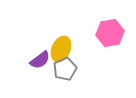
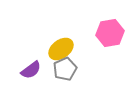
yellow ellipse: rotated 30 degrees clockwise
purple semicircle: moved 9 px left, 10 px down
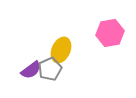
yellow ellipse: moved 1 px down; rotated 30 degrees counterclockwise
gray pentagon: moved 15 px left
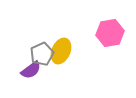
yellow ellipse: moved 1 px down
gray pentagon: moved 8 px left, 15 px up
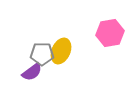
gray pentagon: rotated 25 degrees clockwise
purple semicircle: moved 1 px right, 2 px down
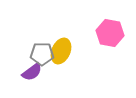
pink hexagon: rotated 20 degrees clockwise
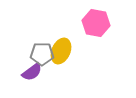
pink hexagon: moved 14 px left, 10 px up
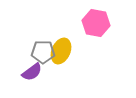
gray pentagon: moved 1 px right, 2 px up
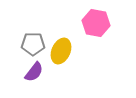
gray pentagon: moved 10 px left, 8 px up
purple semicircle: moved 2 px right; rotated 15 degrees counterclockwise
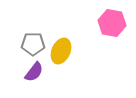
pink hexagon: moved 16 px right
